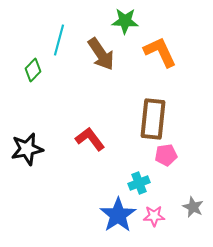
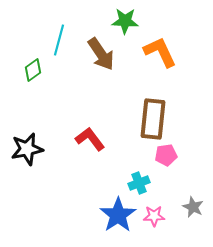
green diamond: rotated 10 degrees clockwise
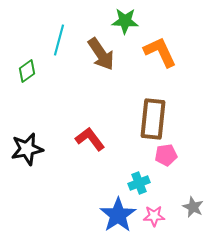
green diamond: moved 6 px left, 1 px down
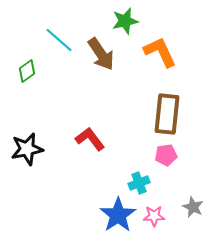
green star: rotated 16 degrees counterclockwise
cyan line: rotated 64 degrees counterclockwise
brown rectangle: moved 14 px right, 5 px up
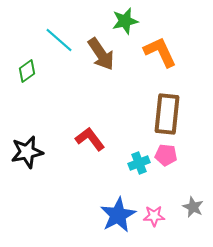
black star: moved 3 px down
pink pentagon: rotated 15 degrees clockwise
cyan cross: moved 20 px up
blue star: rotated 6 degrees clockwise
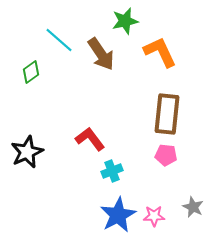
green diamond: moved 4 px right, 1 px down
black star: rotated 12 degrees counterclockwise
cyan cross: moved 27 px left, 8 px down
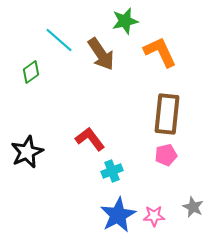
pink pentagon: rotated 20 degrees counterclockwise
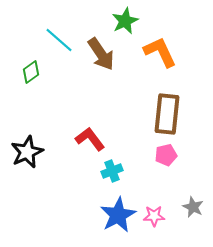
green star: rotated 12 degrees counterclockwise
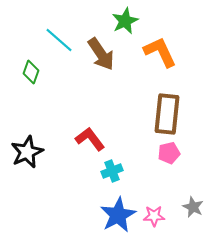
green diamond: rotated 35 degrees counterclockwise
pink pentagon: moved 3 px right, 2 px up
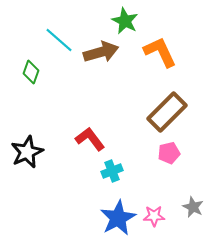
green star: rotated 20 degrees counterclockwise
brown arrow: moved 2 px up; rotated 72 degrees counterclockwise
brown rectangle: moved 2 px up; rotated 39 degrees clockwise
blue star: moved 3 px down
